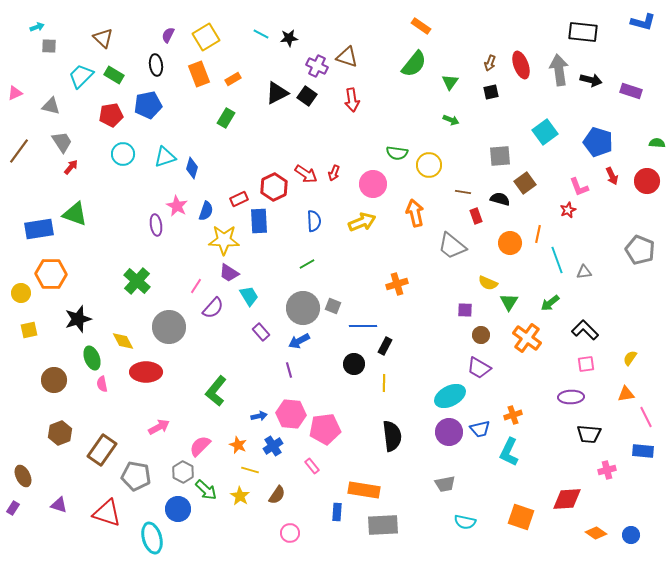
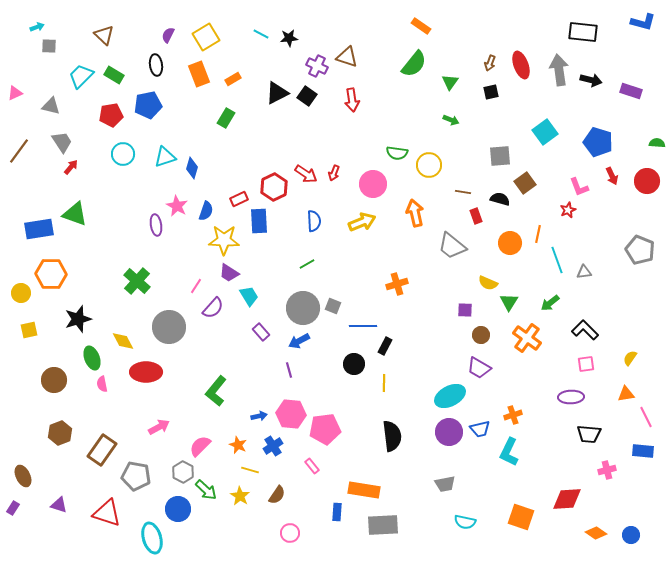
brown triangle at (103, 38): moved 1 px right, 3 px up
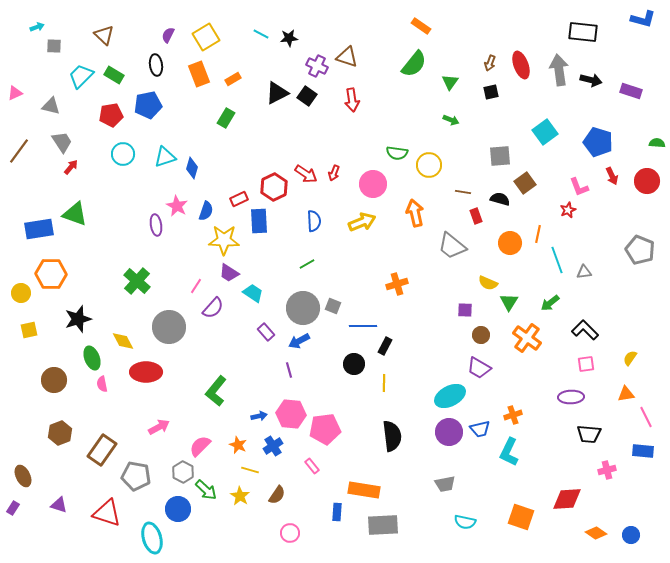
blue L-shape at (643, 22): moved 3 px up
gray square at (49, 46): moved 5 px right
cyan trapezoid at (249, 296): moved 4 px right, 3 px up; rotated 25 degrees counterclockwise
purple rectangle at (261, 332): moved 5 px right
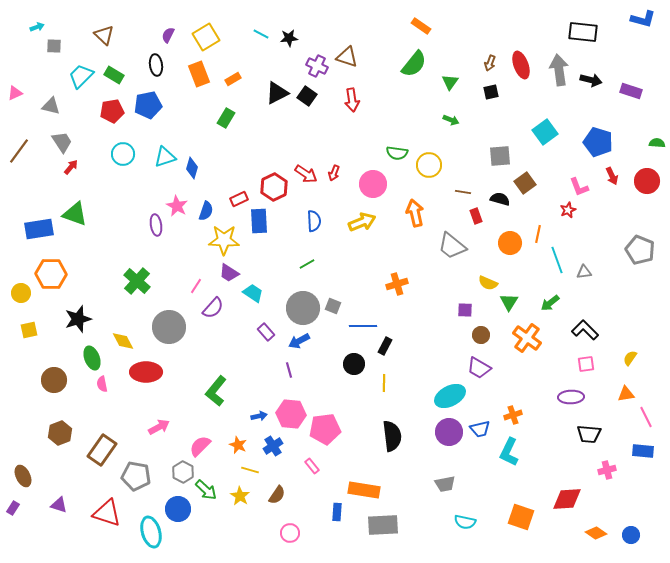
red pentagon at (111, 115): moved 1 px right, 4 px up
cyan ellipse at (152, 538): moved 1 px left, 6 px up
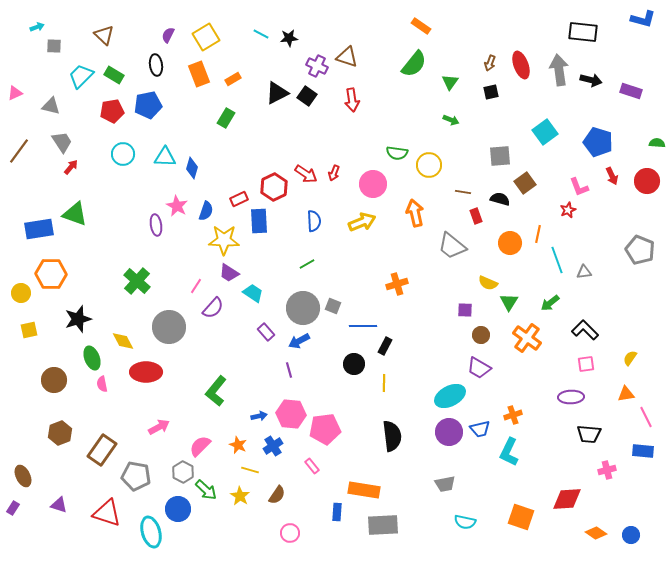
cyan triangle at (165, 157): rotated 20 degrees clockwise
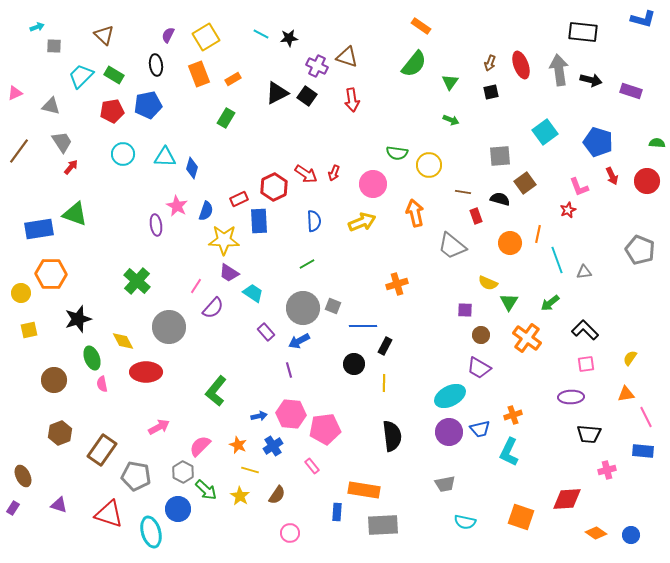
red triangle at (107, 513): moved 2 px right, 1 px down
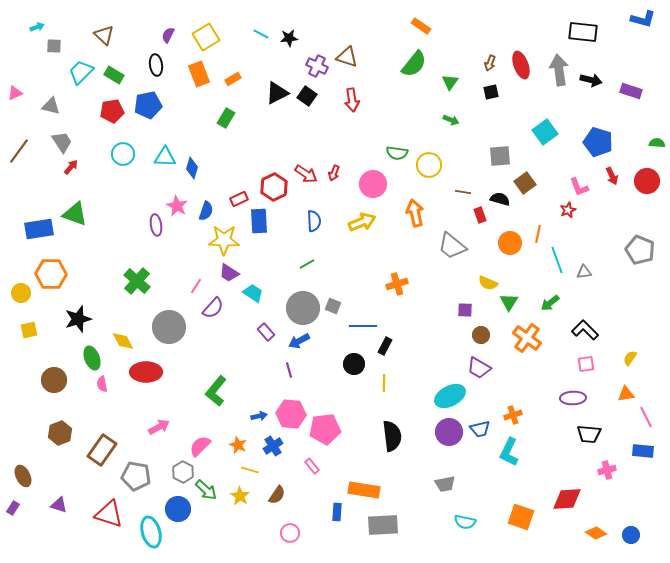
cyan trapezoid at (81, 76): moved 4 px up
red rectangle at (476, 216): moved 4 px right, 1 px up
purple ellipse at (571, 397): moved 2 px right, 1 px down
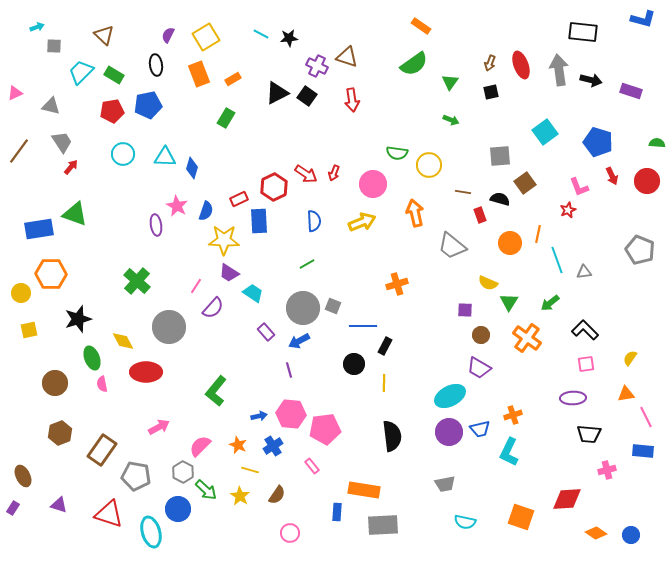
green semicircle at (414, 64): rotated 16 degrees clockwise
brown circle at (54, 380): moved 1 px right, 3 px down
